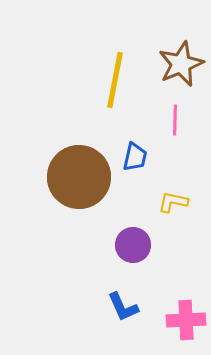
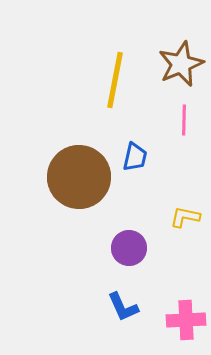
pink line: moved 9 px right
yellow L-shape: moved 12 px right, 15 px down
purple circle: moved 4 px left, 3 px down
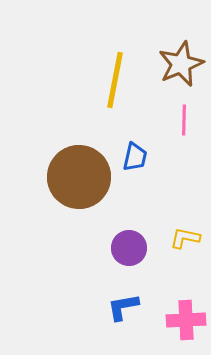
yellow L-shape: moved 21 px down
blue L-shape: rotated 104 degrees clockwise
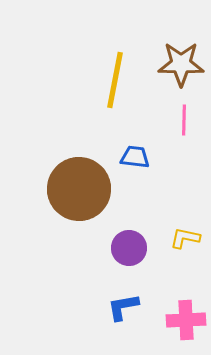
brown star: rotated 24 degrees clockwise
blue trapezoid: rotated 96 degrees counterclockwise
brown circle: moved 12 px down
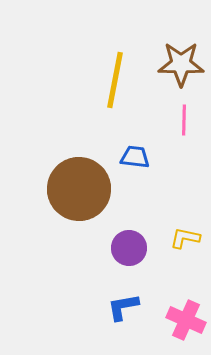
pink cross: rotated 27 degrees clockwise
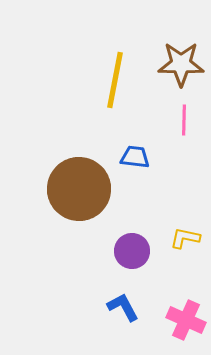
purple circle: moved 3 px right, 3 px down
blue L-shape: rotated 72 degrees clockwise
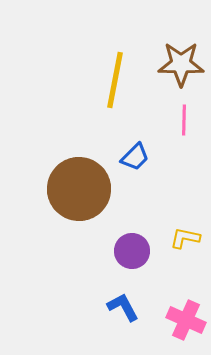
blue trapezoid: rotated 128 degrees clockwise
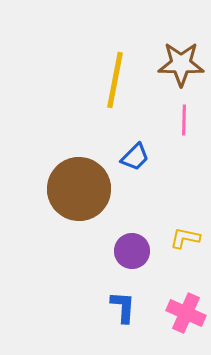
blue L-shape: rotated 32 degrees clockwise
pink cross: moved 7 px up
